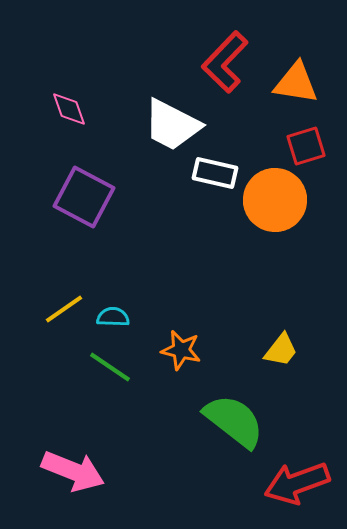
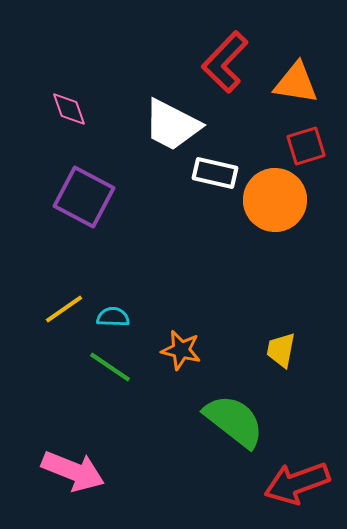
yellow trapezoid: rotated 153 degrees clockwise
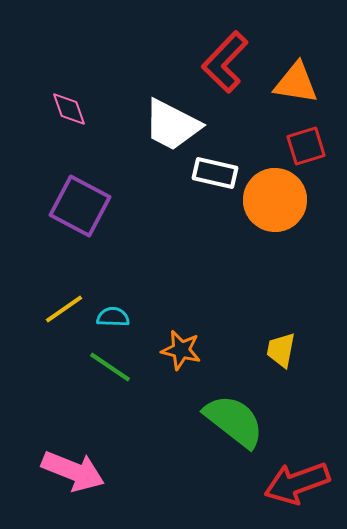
purple square: moved 4 px left, 9 px down
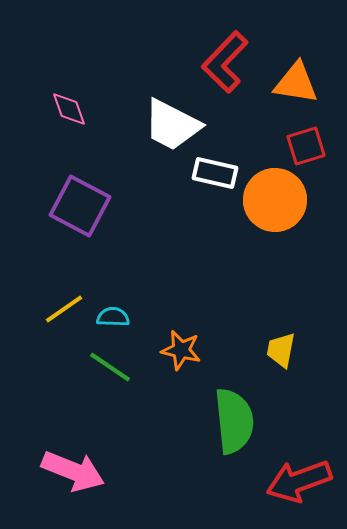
green semicircle: rotated 46 degrees clockwise
red arrow: moved 2 px right, 2 px up
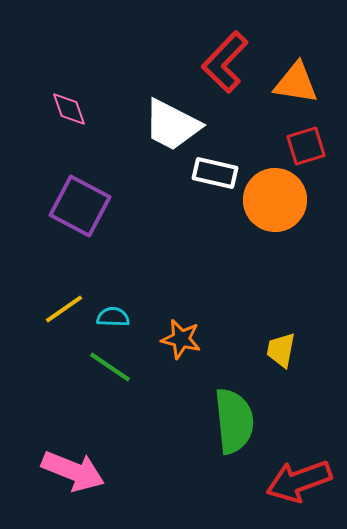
orange star: moved 11 px up
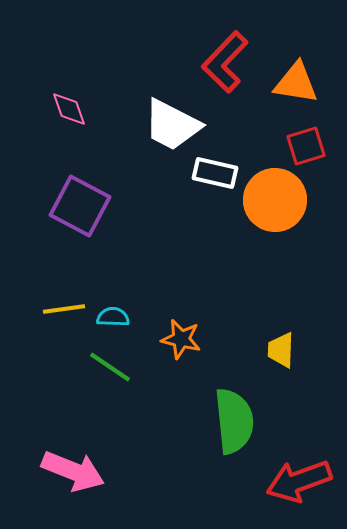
yellow line: rotated 27 degrees clockwise
yellow trapezoid: rotated 9 degrees counterclockwise
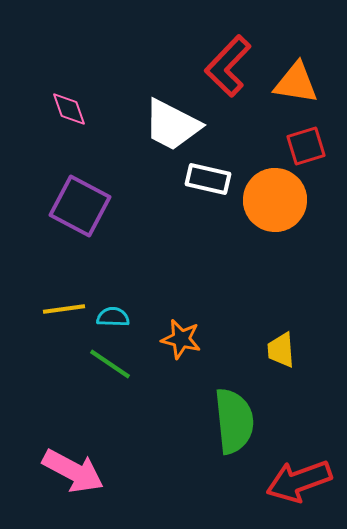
red L-shape: moved 3 px right, 4 px down
white rectangle: moved 7 px left, 6 px down
yellow trapezoid: rotated 6 degrees counterclockwise
green line: moved 3 px up
pink arrow: rotated 6 degrees clockwise
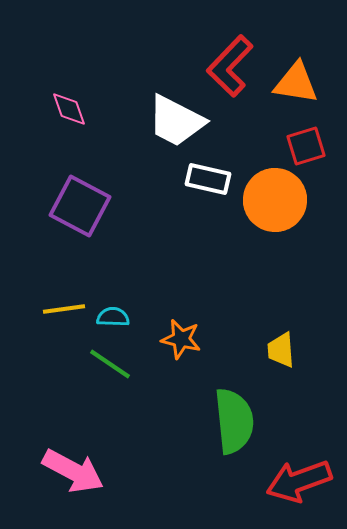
red L-shape: moved 2 px right
white trapezoid: moved 4 px right, 4 px up
